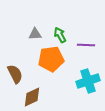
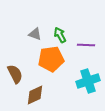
gray triangle: rotated 24 degrees clockwise
brown diamond: moved 3 px right, 2 px up
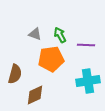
brown semicircle: rotated 42 degrees clockwise
cyan cross: rotated 10 degrees clockwise
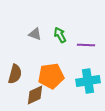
orange pentagon: moved 17 px down
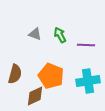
orange pentagon: rotated 30 degrees clockwise
brown diamond: moved 1 px down
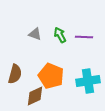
purple line: moved 2 px left, 8 px up
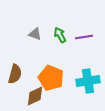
purple line: rotated 12 degrees counterclockwise
orange pentagon: moved 2 px down
